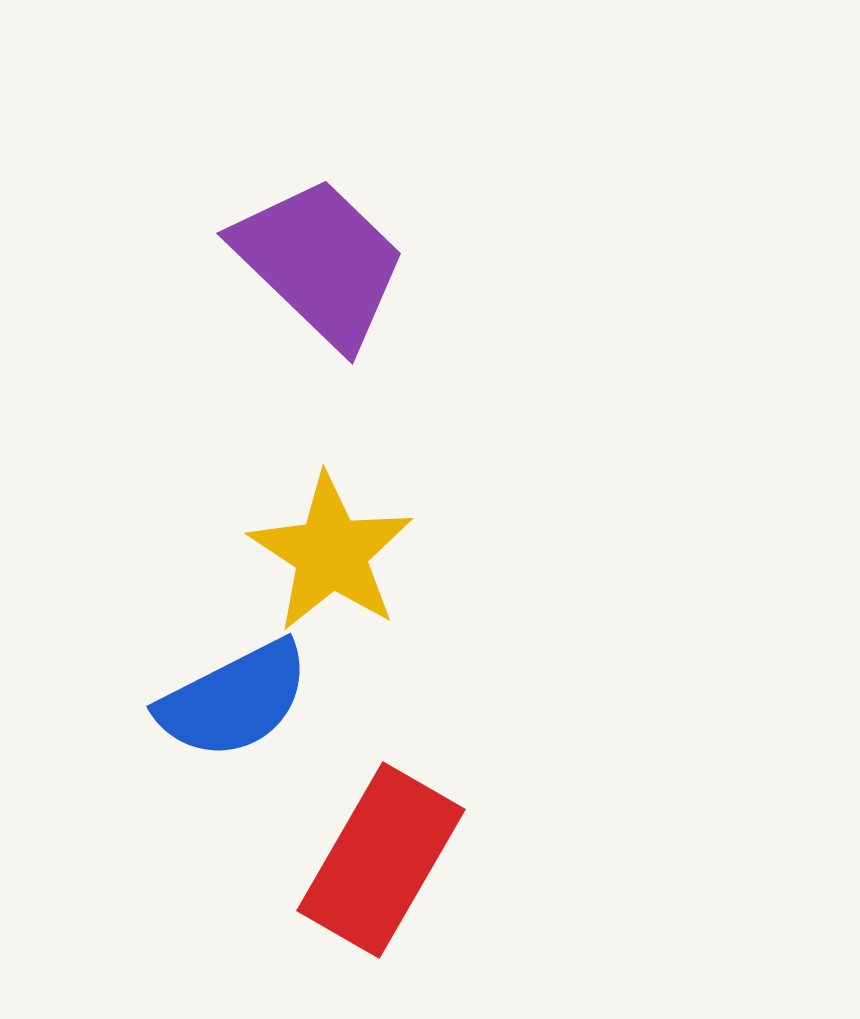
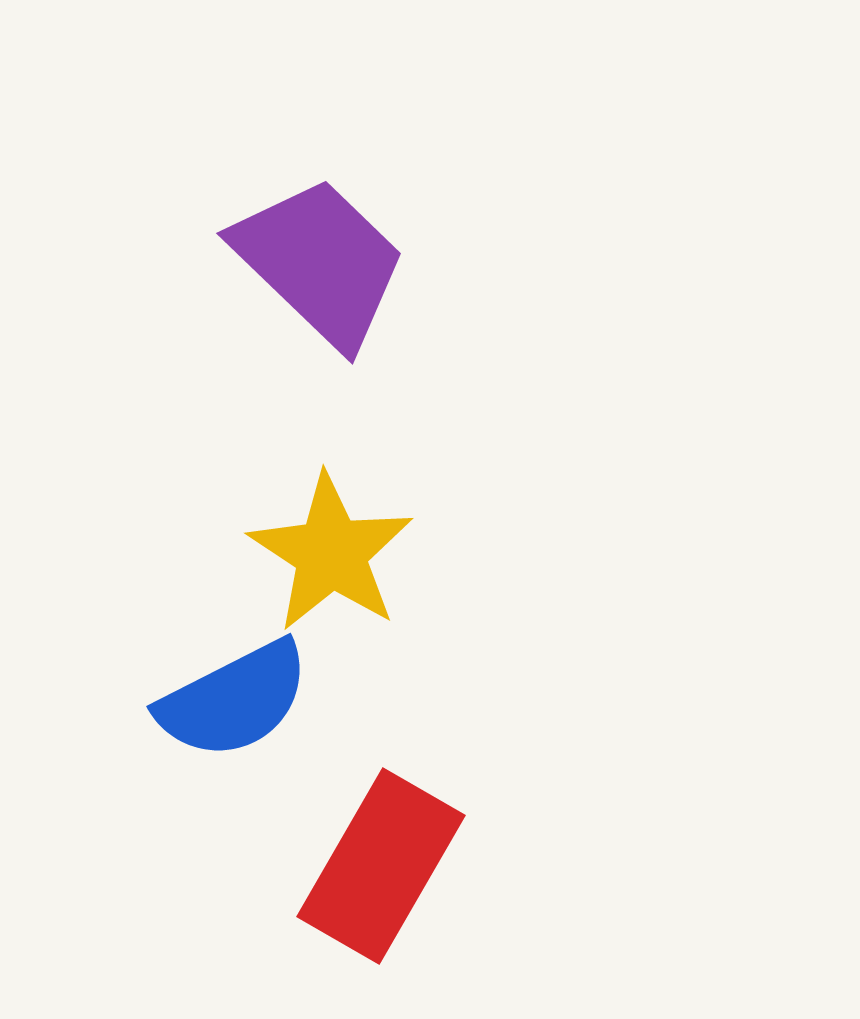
red rectangle: moved 6 px down
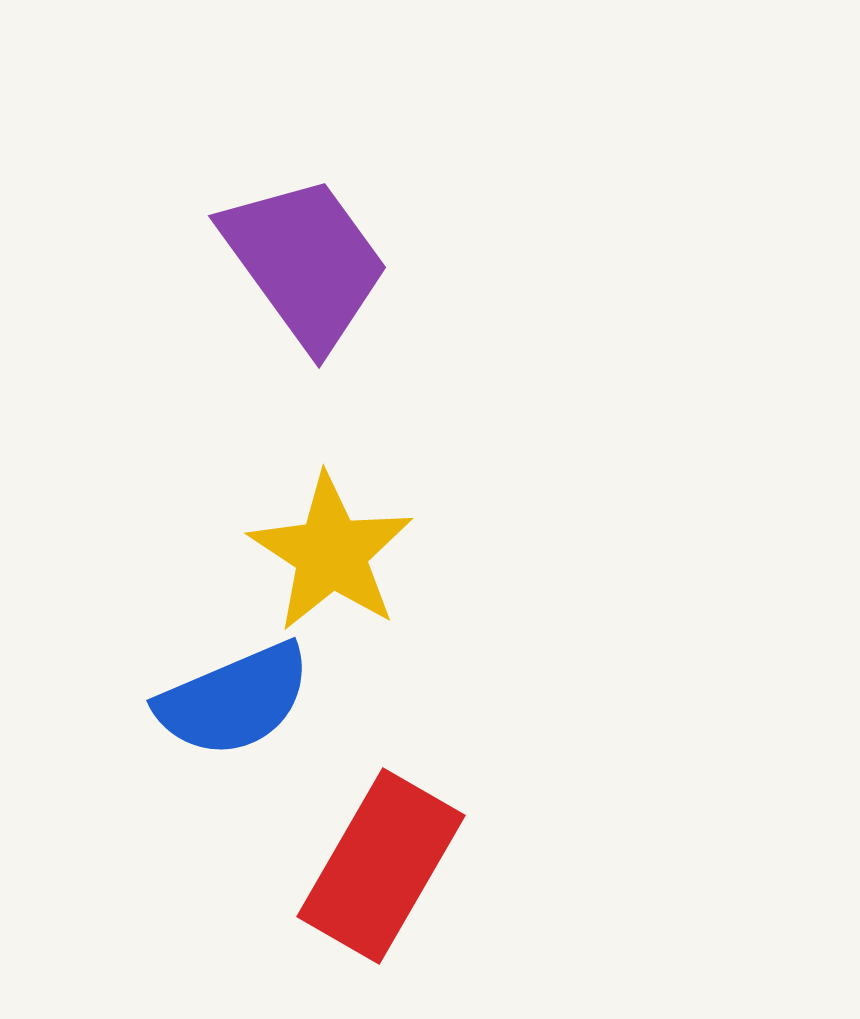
purple trapezoid: moved 15 px left; rotated 10 degrees clockwise
blue semicircle: rotated 4 degrees clockwise
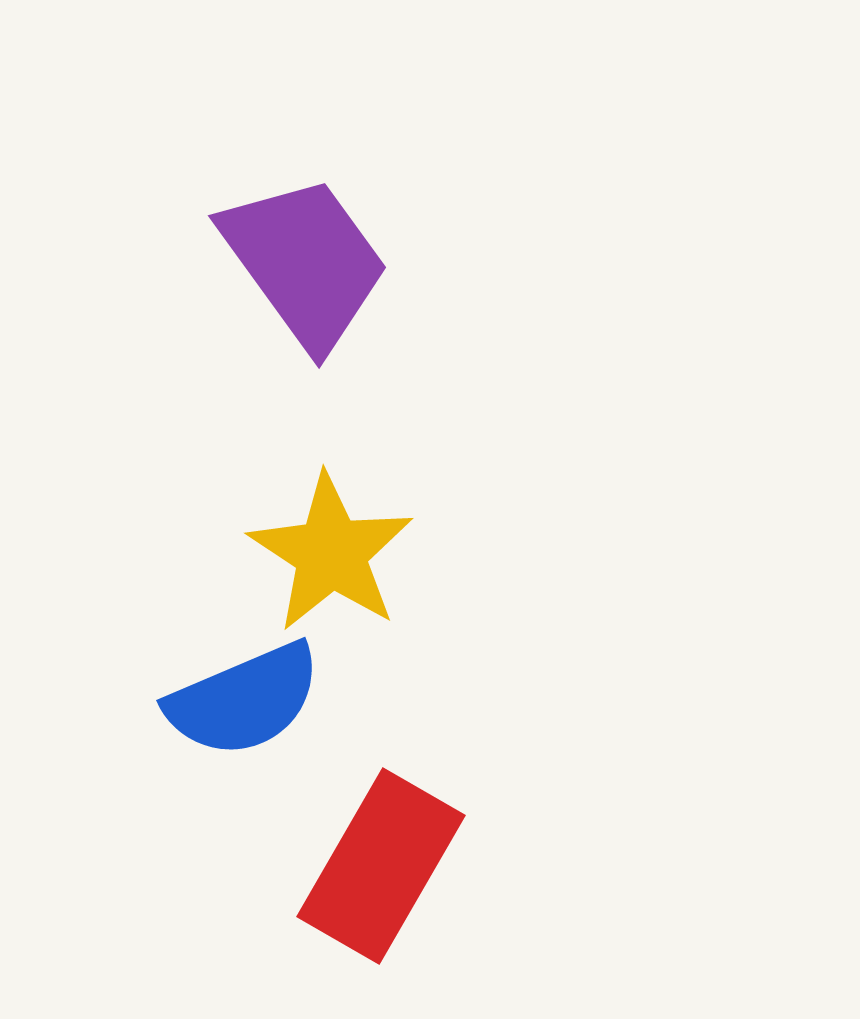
blue semicircle: moved 10 px right
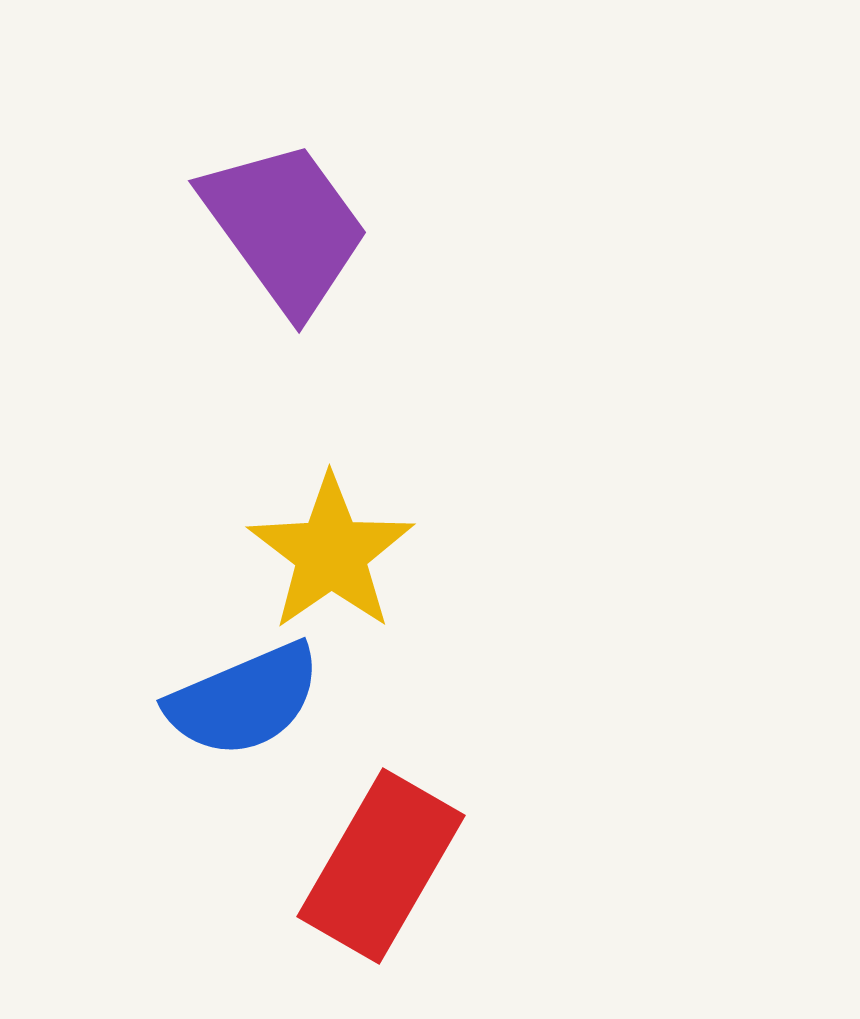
purple trapezoid: moved 20 px left, 35 px up
yellow star: rotated 4 degrees clockwise
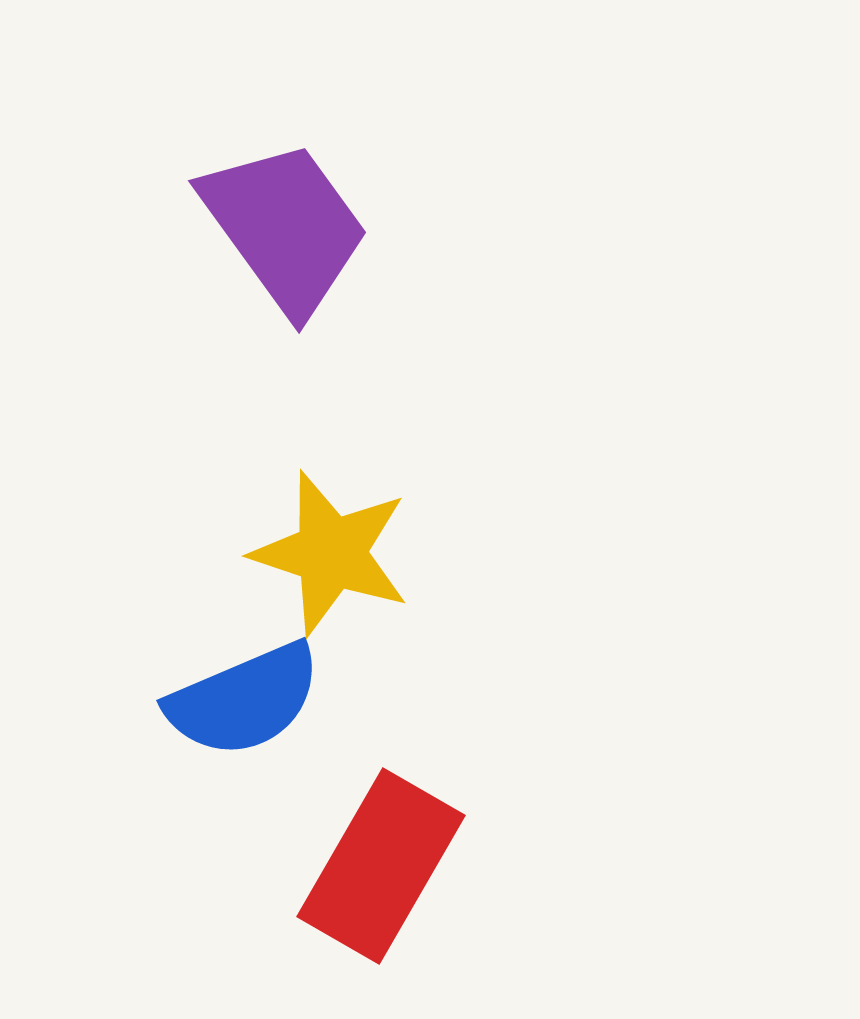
yellow star: rotated 19 degrees counterclockwise
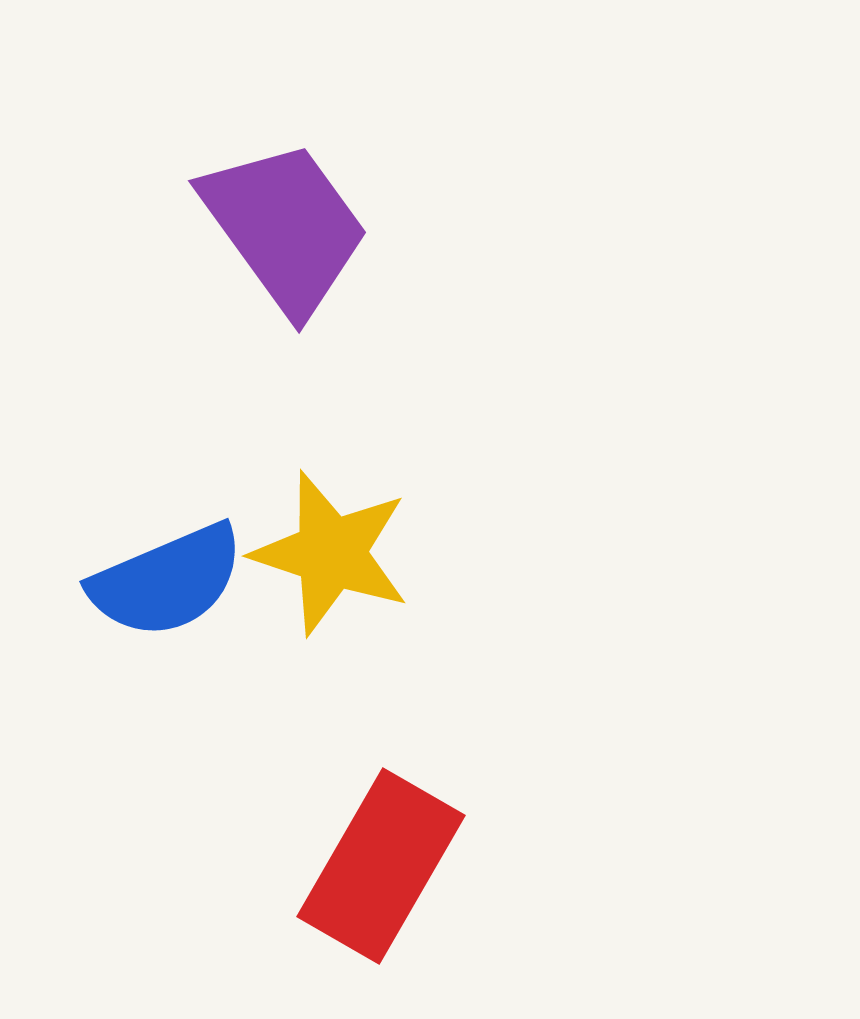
blue semicircle: moved 77 px left, 119 px up
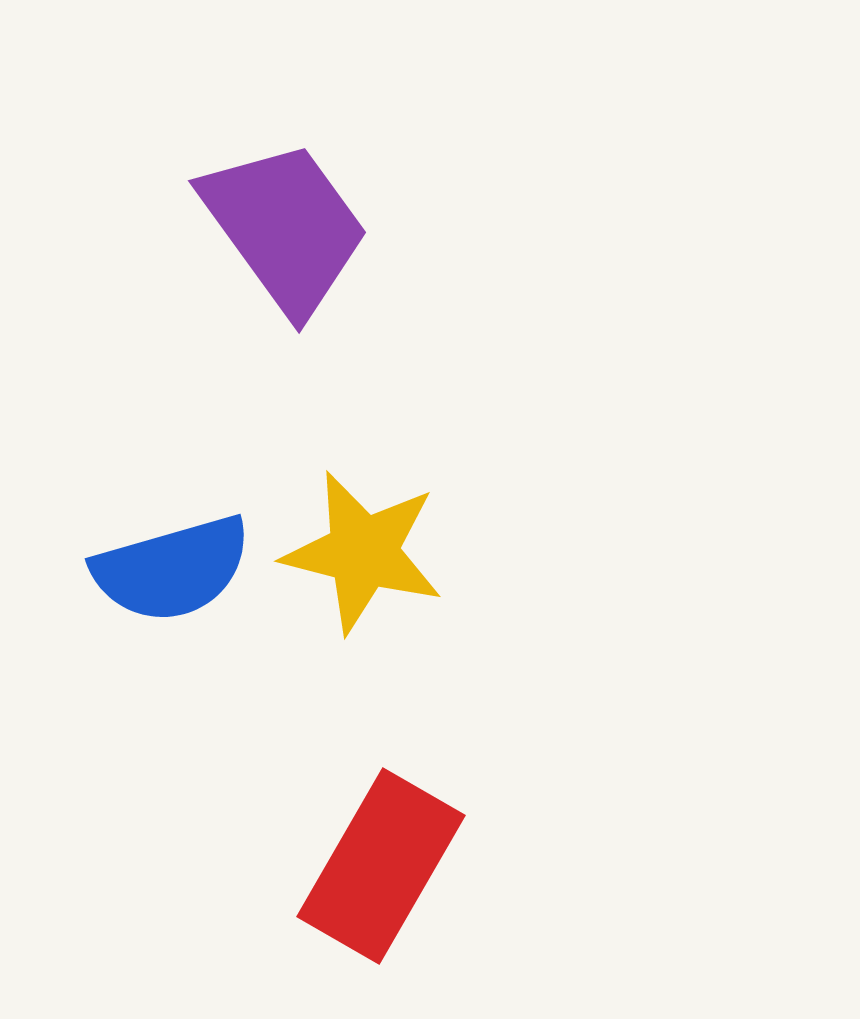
yellow star: moved 32 px right, 1 px up; rotated 4 degrees counterclockwise
blue semicircle: moved 5 px right, 12 px up; rotated 7 degrees clockwise
